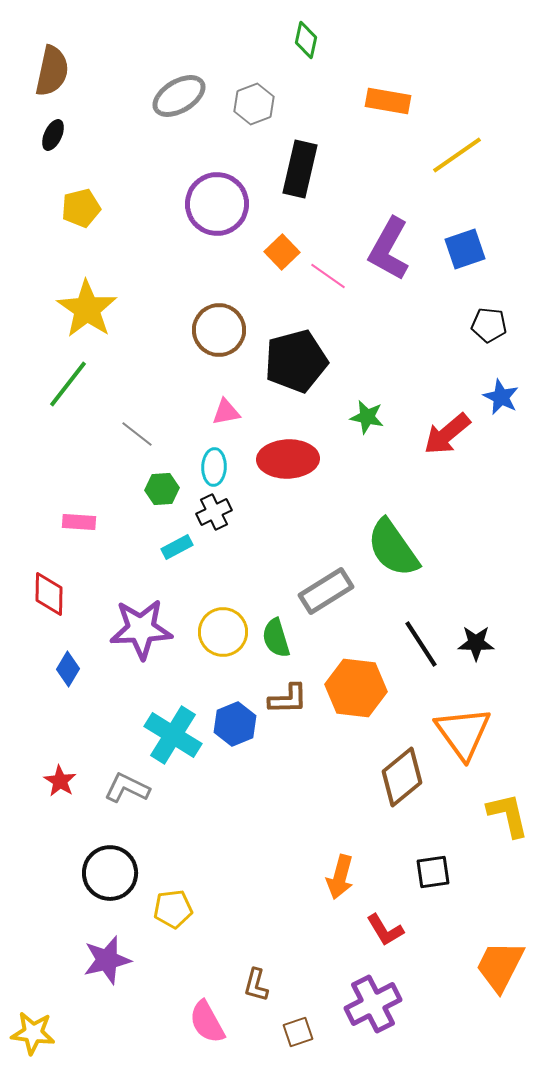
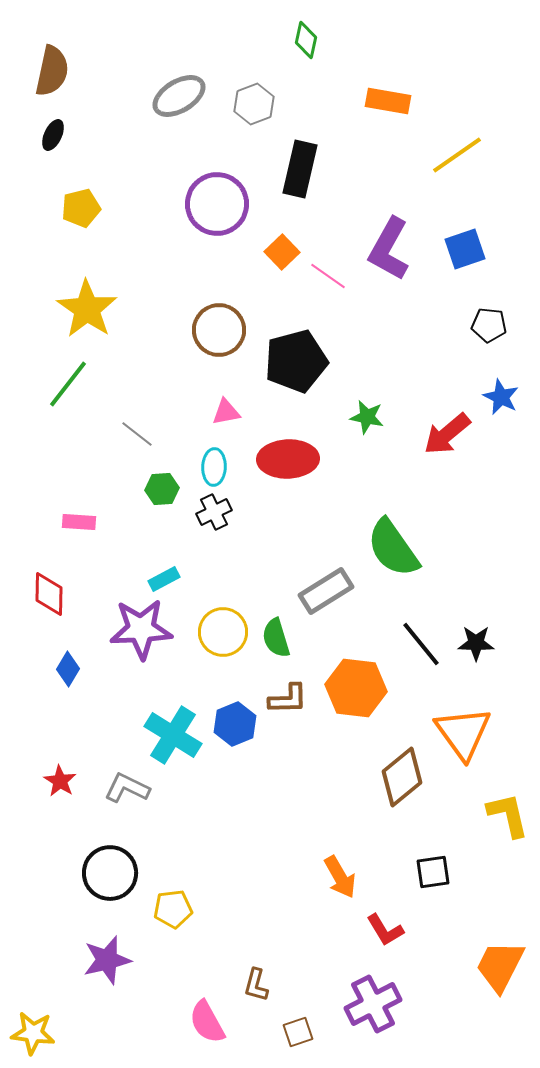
cyan rectangle at (177, 547): moved 13 px left, 32 px down
black line at (421, 644): rotated 6 degrees counterclockwise
orange arrow at (340, 877): rotated 45 degrees counterclockwise
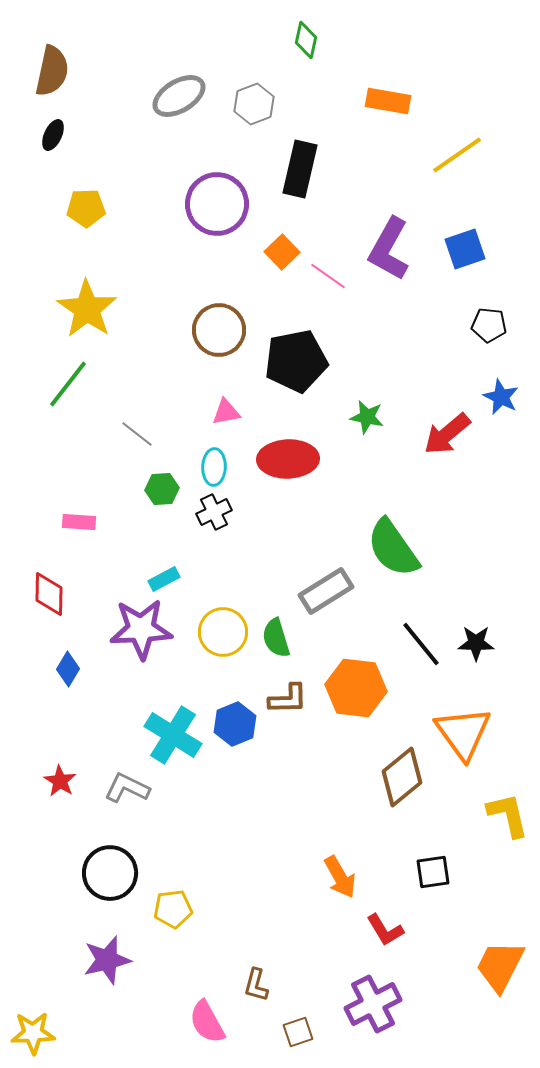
yellow pentagon at (81, 208): moved 5 px right; rotated 12 degrees clockwise
black pentagon at (296, 361): rotated 4 degrees clockwise
yellow star at (33, 1033): rotated 9 degrees counterclockwise
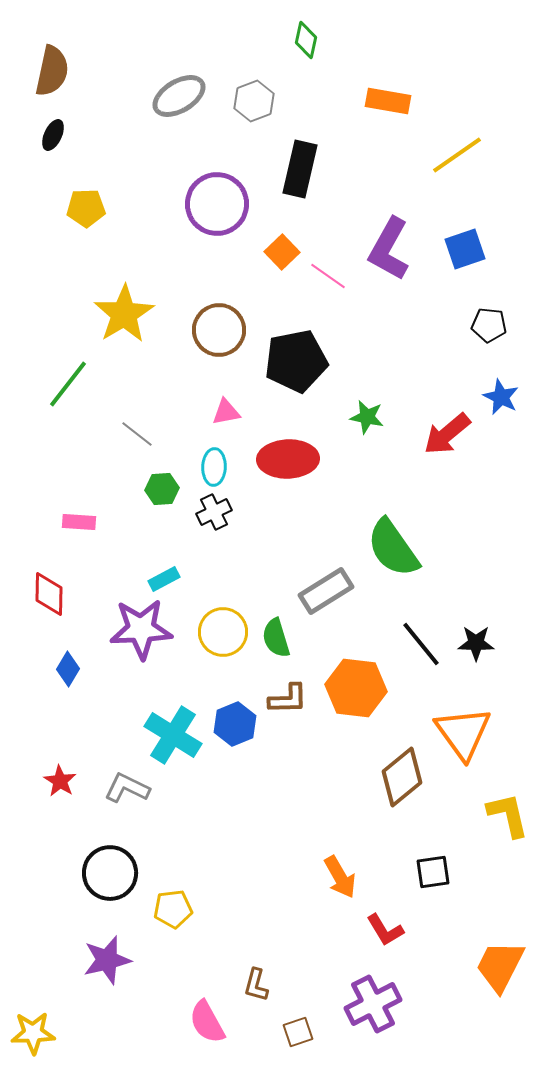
gray hexagon at (254, 104): moved 3 px up
yellow star at (87, 309): moved 37 px right, 5 px down; rotated 6 degrees clockwise
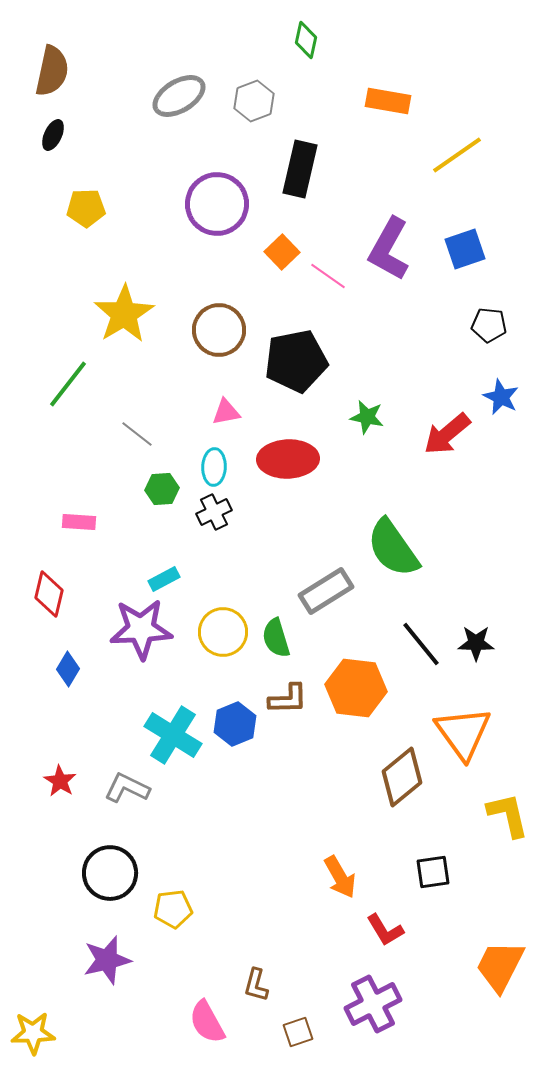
red diamond at (49, 594): rotated 12 degrees clockwise
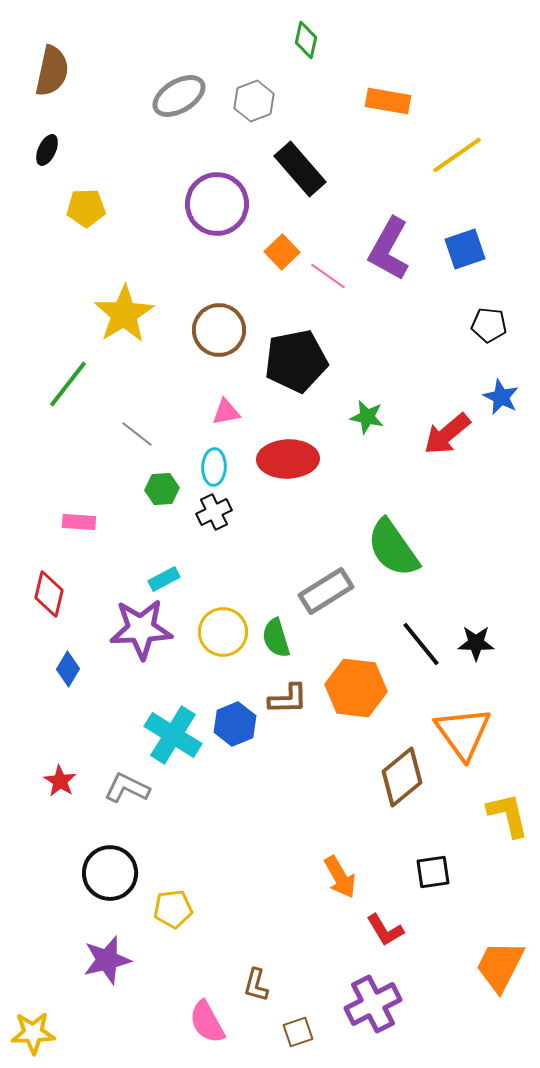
black ellipse at (53, 135): moved 6 px left, 15 px down
black rectangle at (300, 169): rotated 54 degrees counterclockwise
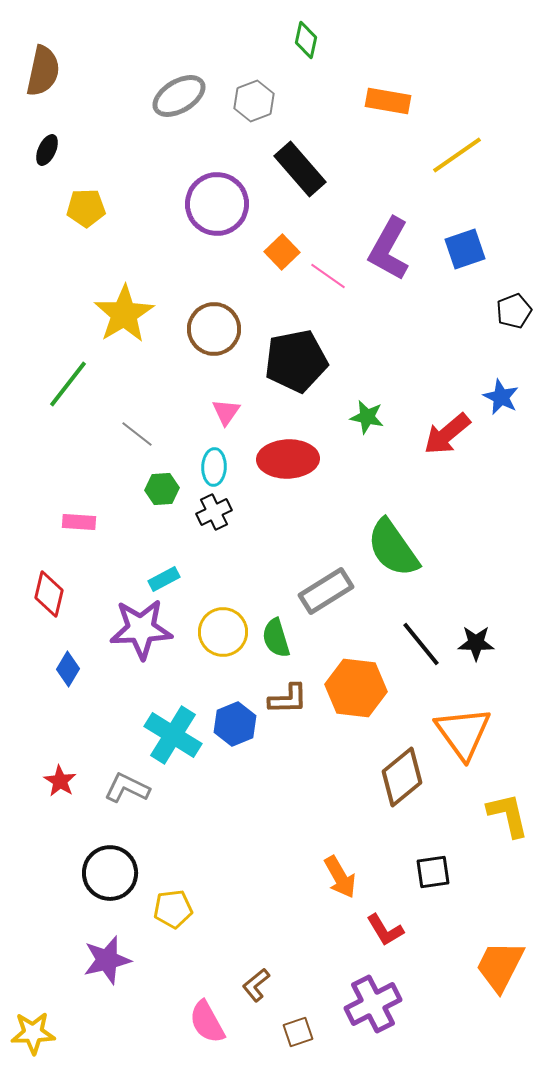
brown semicircle at (52, 71): moved 9 px left
black pentagon at (489, 325): moved 25 px right, 14 px up; rotated 28 degrees counterclockwise
brown circle at (219, 330): moved 5 px left, 1 px up
pink triangle at (226, 412): rotated 44 degrees counterclockwise
brown L-shape at (256, 985): rotated 36 degrees clockwise
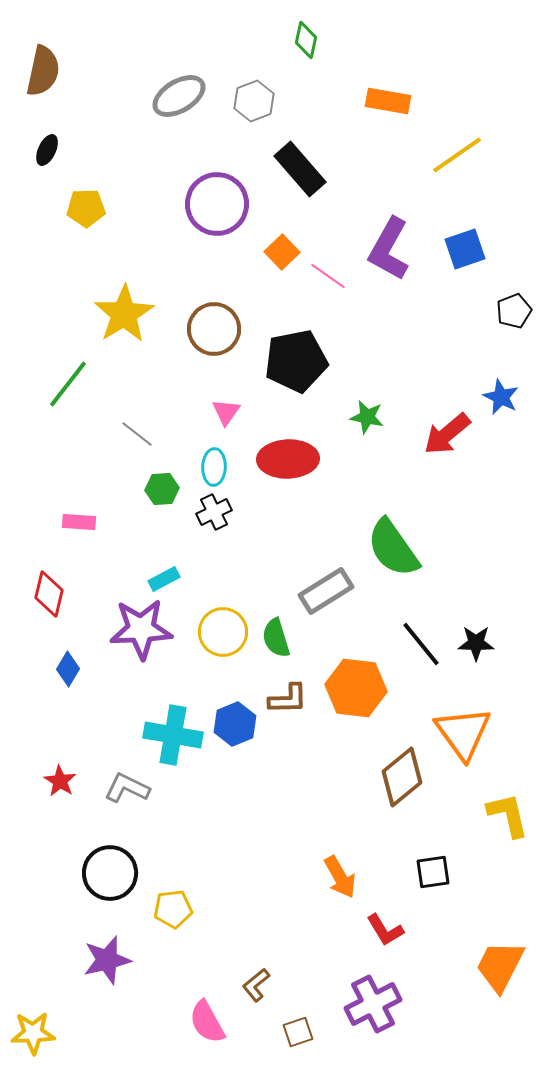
cyan cross at (173, 735): rotated 22 degrees counterclockwise
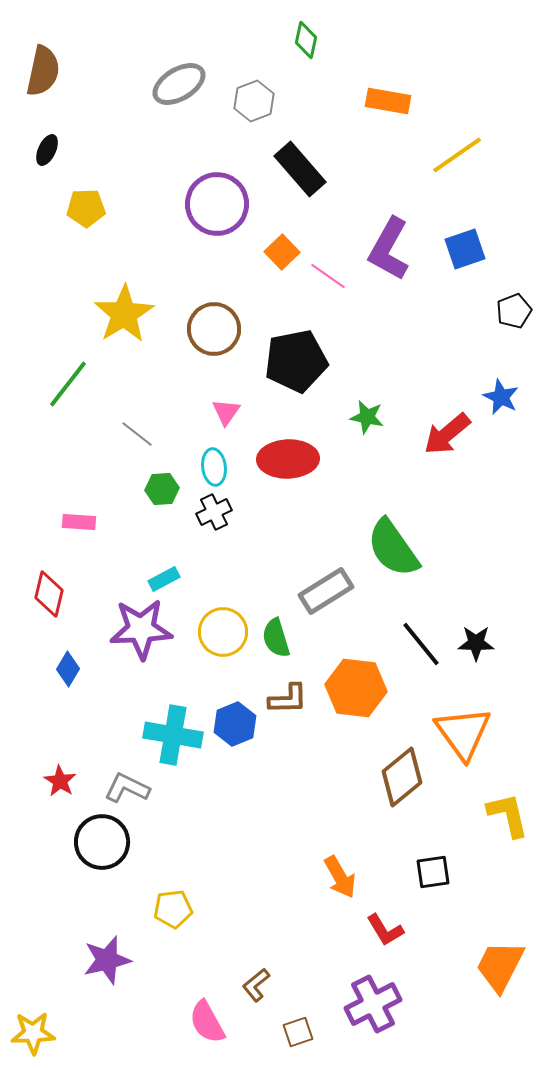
gray ellipse at (179, 96): moved 12 px up
cyan ellipse at (214, 467): rotated 9 degrees counterclockwise
black circle at (110, 873): moved 8 px left, 31 px up
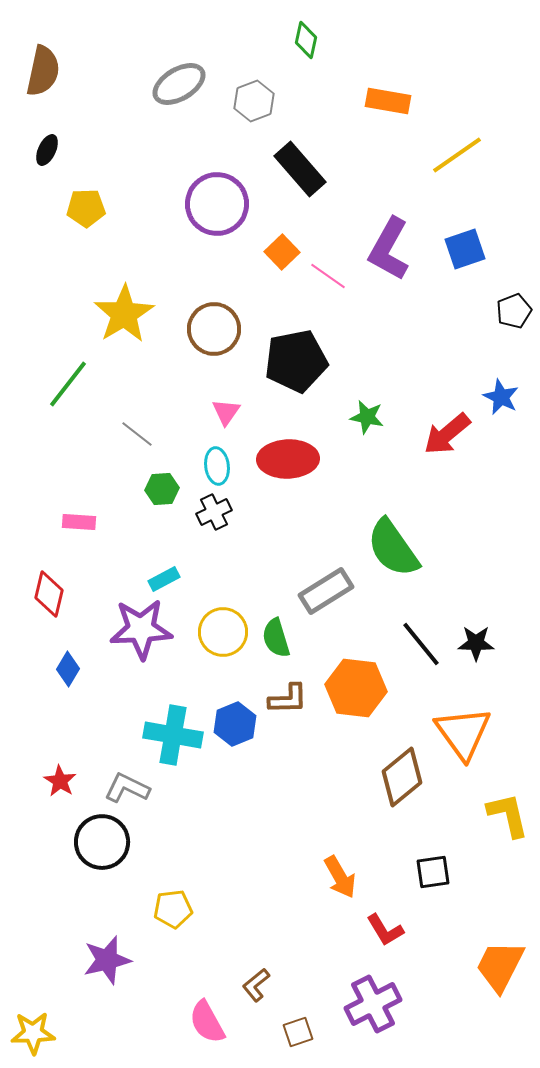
cyan ellipse at (214, 467): moved 3 px right, 1 px up
